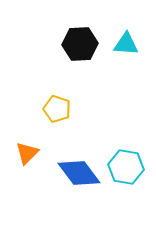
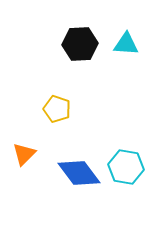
orange triangle: moved 3 px left, 1 px down
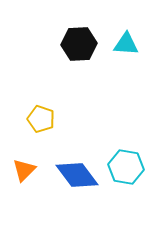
black hexagon: moved 1 px left
yellow pentagon: moved 16 px left, 10 px down
orange triangle: moved 16 px down
blue diamond: moved 2 px left, 2 px down
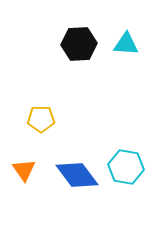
yellow pentagon: rotated 20 degrees counterclockwise
orange triangle: rotated 20 degrees counterclockwise
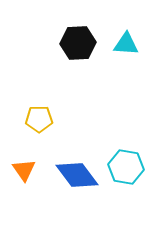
black hexagon: moved 1 px left, 1 px up
yellow pentagon: moved 2 px left
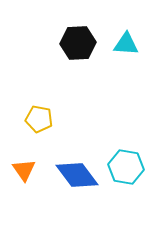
yellow pentagon: rotated 12 degrees clockwise
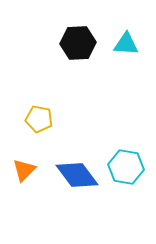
orange triangle: rotated 20 degrees clockwise
